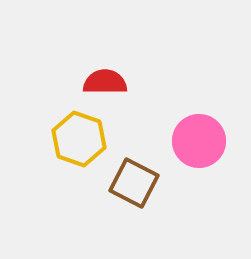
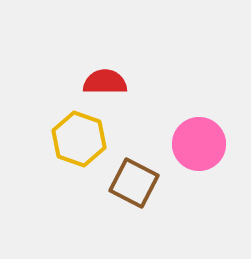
pink circle: moved 3 px down
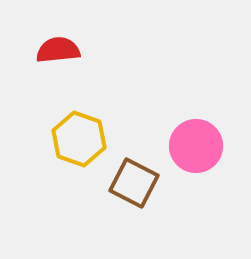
red semicircle: moved 47 px left, 32 px up; rotated 6 degrees counterclockwise
pink circle: moved 3 px left, 2 px down
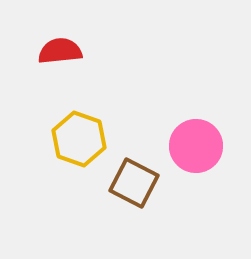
red semicircle: moved 2 px right, 1 px down
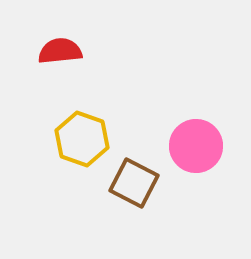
yellow hexagon: moved 3 px right
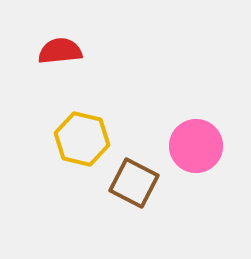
yellow hexagon: rotated 6 degrees counterclockwise
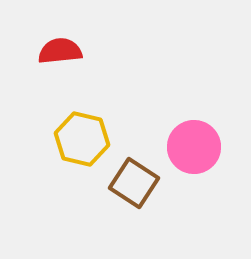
pink circle: moved 2 px left, 1 px down
brown square: rotated 6 degrees clockwise
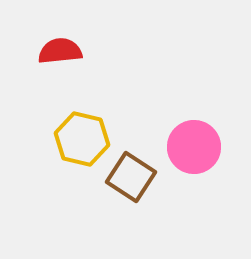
brown square: moved 3 px left, 6 px up
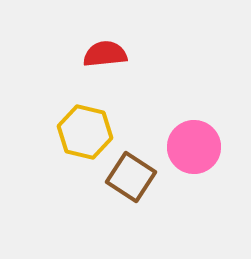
red semicircle: moved 45 px right, 3 px down
yellow hexagon: moved 3 px right, 7 px up
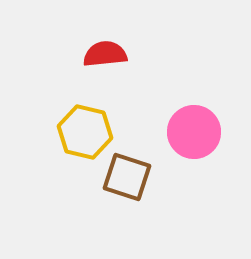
pink circle: moved 15 px up
brown square: moved 4 px left; rotated 15 degrees counterclockwise
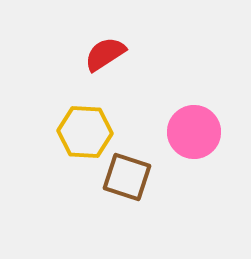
red semicircle: rotated 27 degrees counterclockwise
yellow hexagon: rotated 10 degrees counterclockwise
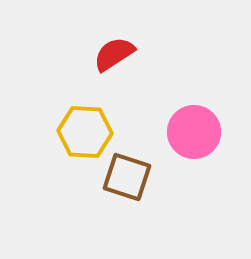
red semicircle: moved 9 px right
